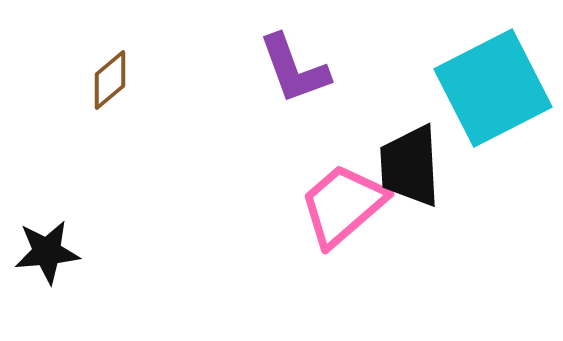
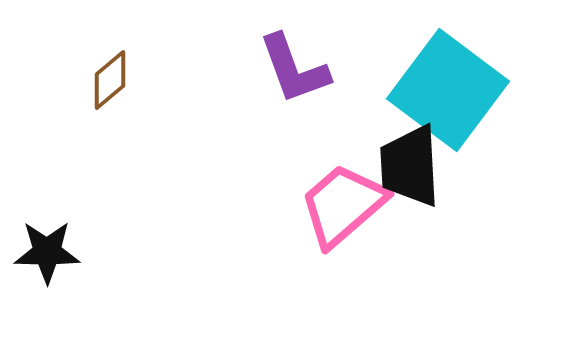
cyan square: moved 45 px left, 2 px down; rotated 26 degrees counterclockwise
black star: rotated 6 degrees clockwise
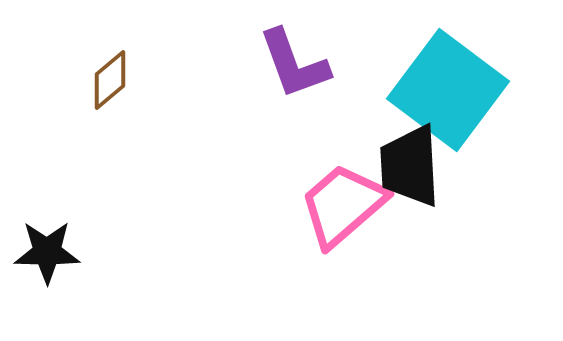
purple L-shape: moved 5 px up
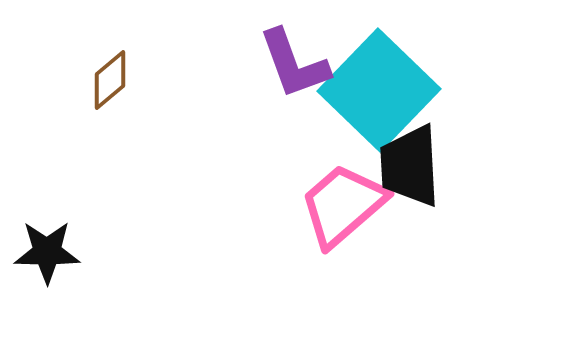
cyan square: moved 69 px left; rotated 7 degrees clockwise
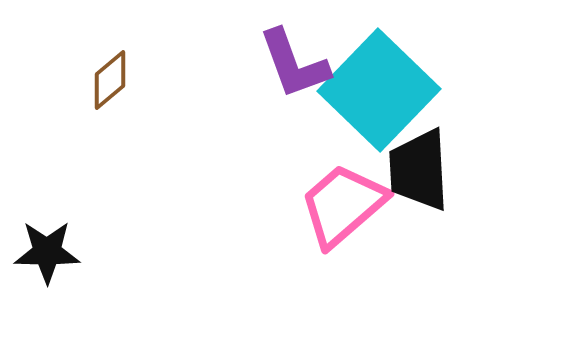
black trapezoid: moved 9 px right, 4 px down
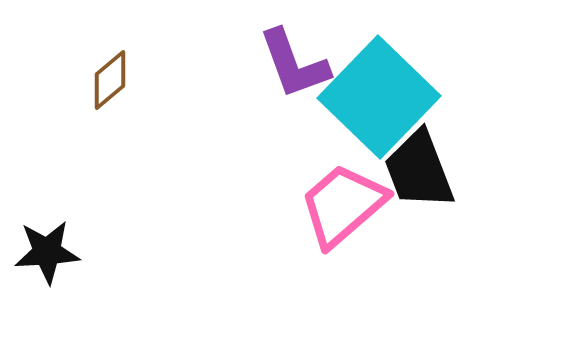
cyan square: moved 7 px down
black trapezoid: rotated 18 degrees counterclockwise
black star: rotated 4 degrees counterclockwise
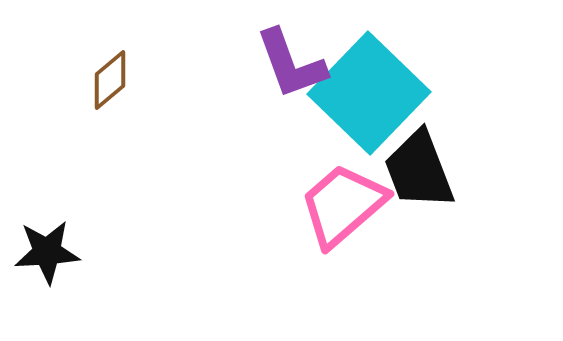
purple L-shape: moved 3 px left
cyan square: moved 10 px left, 4 px up
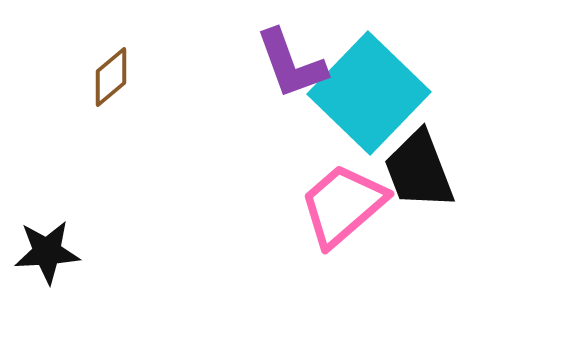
brown diamond: moved 1 px right, 3 px up
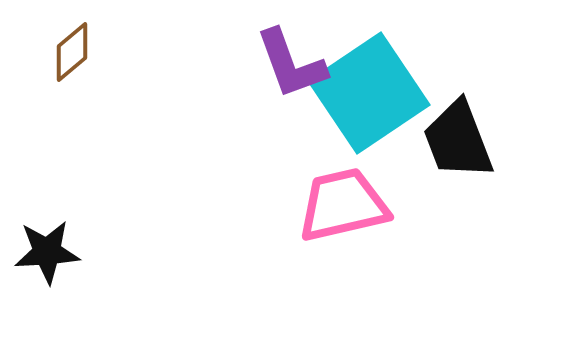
brown diamond: moved 39 px left, 25 px up
cyan square: rotated 12 degrees clockwise
black trapezoid: moved 39 px right, 30 px up
pink trapezoid: rotated 28 degrees clockwise
